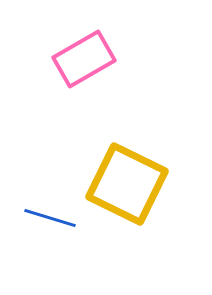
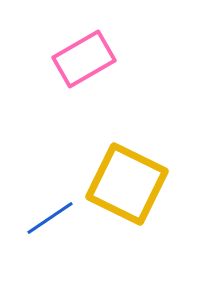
blue line: rotated 51 degrees counterclockwise
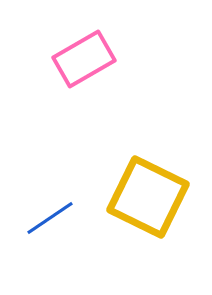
yellow square: moved 21 px right, 13 px down
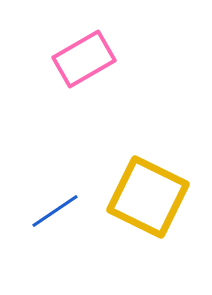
blue line: moved 5 px right, 7 px up
